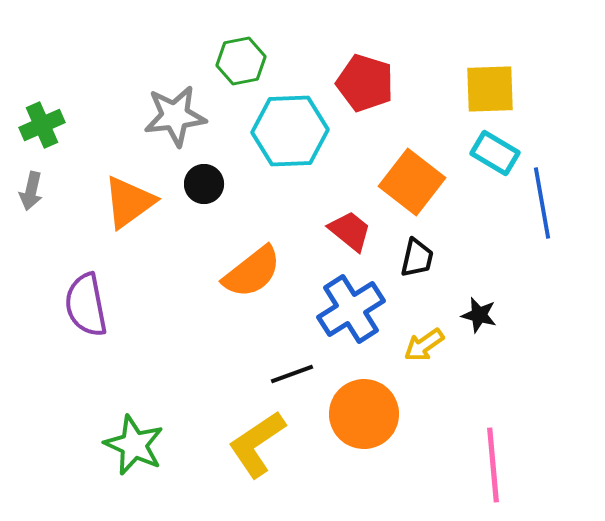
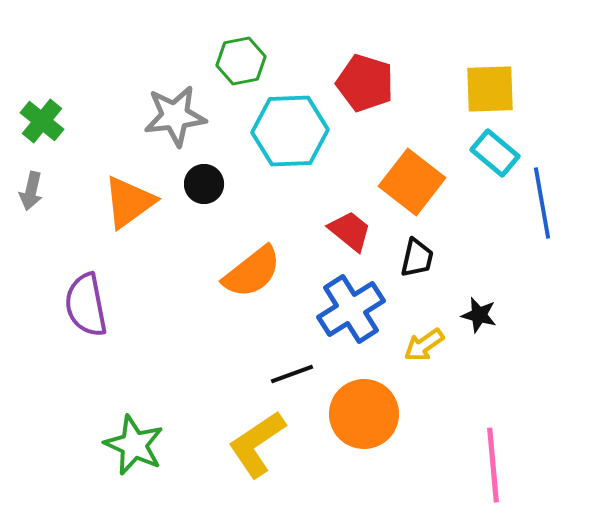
green cross: moved 4 px up; rotated 27 degrees counterclockwise
cyan rectangle: rotated 9 degrees clockwise
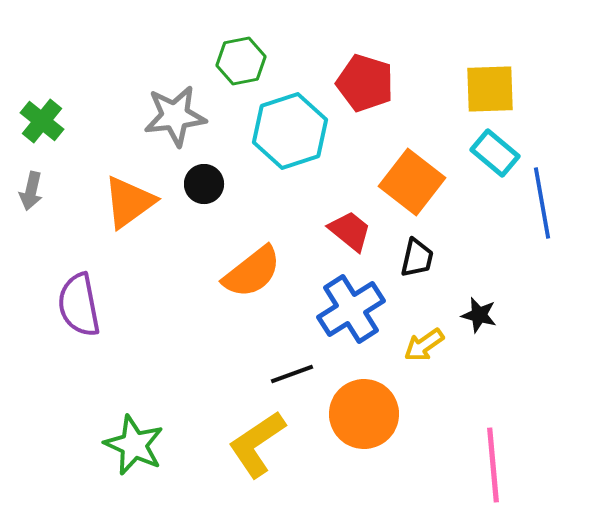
cyan hexagon: rotated 16 degrees counterclockwise
purple semicircle: moved 7 px left
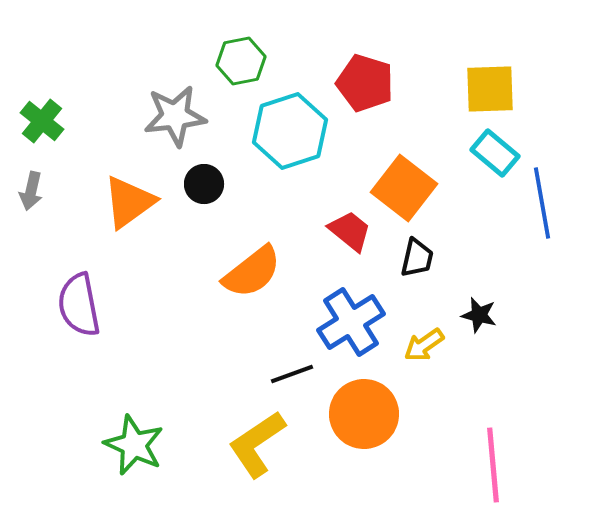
orange square: moved 8 px left, 6 px down
blue cross: moved 13 px down
